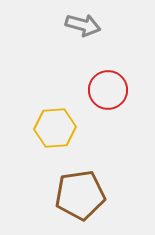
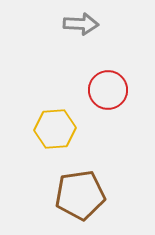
gray arrow: moved 2 px left, 1 px up; rotated 12 degrees counterclockwise
yellow hexagon: moved 1 px down
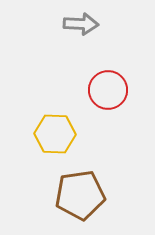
yellow hexagon: moved 5 px down; rotated 6 degrees clockwise
